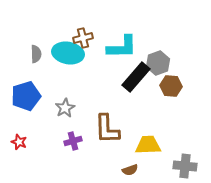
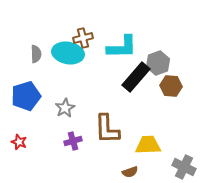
gray cross: moved 1 px left, 1 px down; rotated 20 degrees clockwise
brown semicircle: moved 2 px down
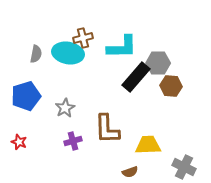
gray semicircle: rotated 12 degrees clockwise
gray hexagon: rotated 20 degrees clockwise
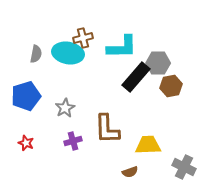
brown hexagon: rotated 15 degrees counterclockwise
red star: moved 7 px right, 1 px down
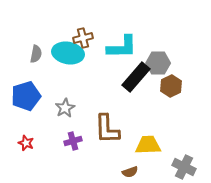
brown hexagon: rotated 15 degrees counterclockwise
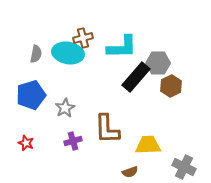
blue pentagon: moved 5 px right, 1 px up
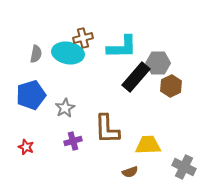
red star: moved 4 px down
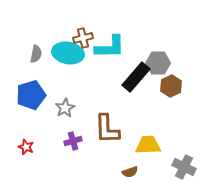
cyan L-shape: moved 12 px left
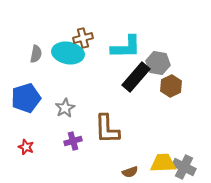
cyan L-shape: moved 16 px right
gray hexagon: rotated 10 degrees clockwise
blue pentagon: moved 5 px left, 3 px down
yellow trapezoid: moved 15 px right, 18 px down
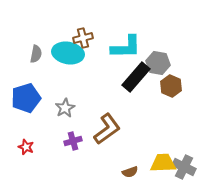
brown hexagon: rotated 10 degrees counterclockwise
brown L-shape: rotated 124 degrees counterclockwise
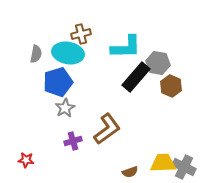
brown cross: moved 2 px left, 4 px up
blue pentagon: moved 32 px right, 16 px up
red star: moved 13 px down; rotated 14 degrees counterclockwise
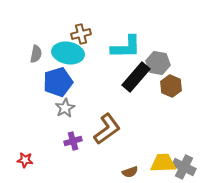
red star: moved 1 px left
